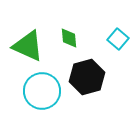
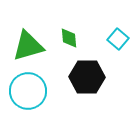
green triangle: rotated 40 degrees counterclockwise
black hexagon: rotated 16 degrees clockwise
cyan circle: moved 14 px left
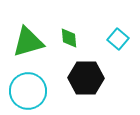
green triangle: moved 4 px up
black hexagon: moved 1 px left, 1 px down
